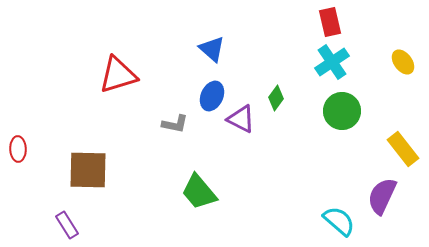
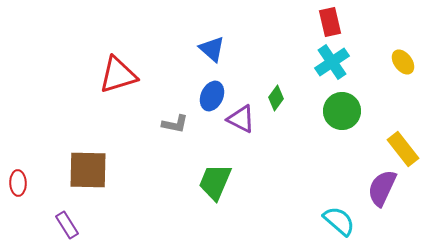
red ellipse: moved 34 px down
green trapezoid: moved 16 px right, 10 px up; rotated 63 degrees clockwise
purple semicircle: moved 8 px up
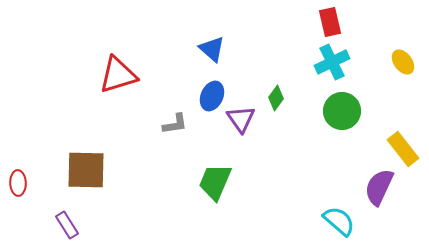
cyan cross: rotated 8 degrees clockwise
purple triangle: rotated 28 degrees clockwise
gray L-shape: rotated 20 degrees counterclockwise
brown square: moved 2 px left
purple semicircle: moved 3 px left, 1 px up
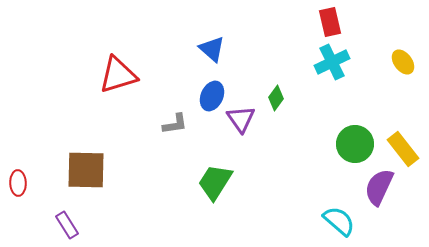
green circle: moved 13 px right, 33 px down
green trapezoid: rotated 9 degrees clockwise
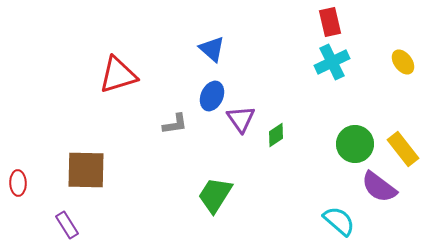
green diamond: moved 37 px down; rotated 20 degrees clockwise
green trapezoid: moved 13 px down
purple semicircle: rotated 78 degrees counterclockwise
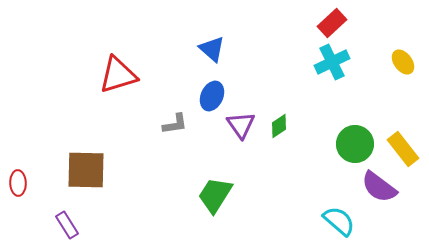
red rectangle: moved 2 px right, 1 px down; rotated 60 degrees clockwise
purple triangle: moved 6 px down
green diamond: moved 3 px right, 9 px up
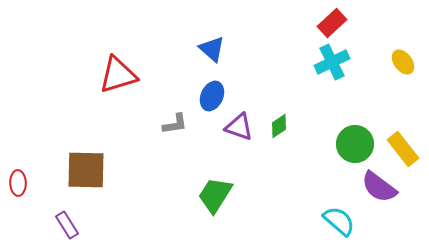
purple triangle: moved 2 px left, 2 px down; rotated 36 degrees counterclockwise
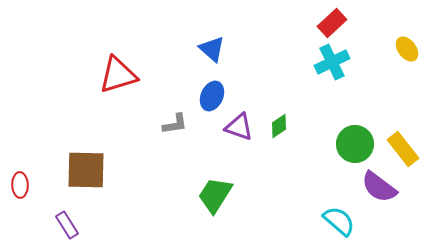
yellow ellipse: moved 4 px right, 13 px up
red ellipse: moved 2 px right, 2 px down
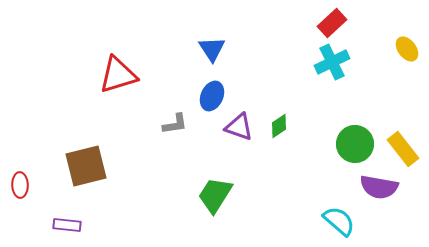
blue triangle: rotated 16 degrees clockwise
brown square: moved 4 px up; rotated 15 degrees counterclockwise
purple semicircle: rotated 27 degrees counterclockwise
purple rectangle: rotated 52 degrees counterclockwise
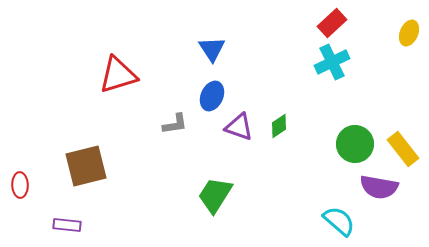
yellow ellipse: moved 2 px right, 16 px up; rotated 60 degrees clockwise
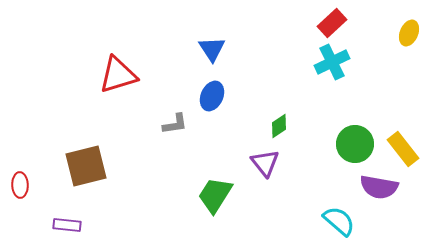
purple triangle: moved 26 px right, 36 px down; rotated 32 degrees clockwise
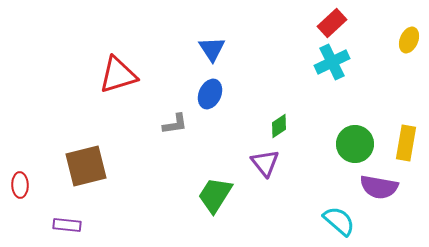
yellow ellipse: moved 7 px down
blue ellipse: moved 2 px left, 2 px up
yellow rectangle: moved 3 px right, 6 px up; rotated 48 degrees clockwise
